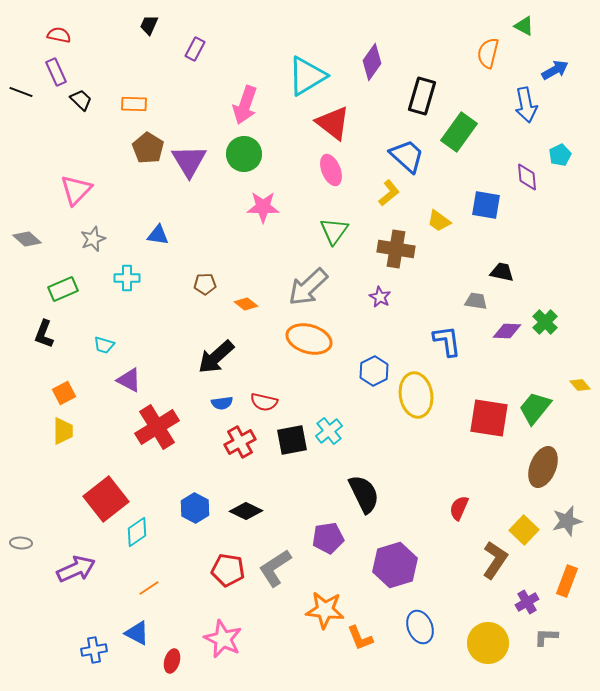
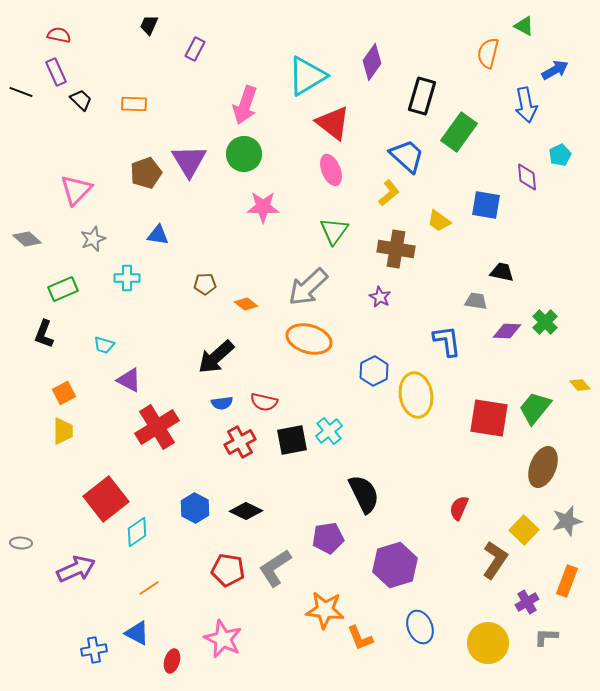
brown pentagon at (148, 148): moved 2 px left, 25 px down; rotated 20 degrees clockwise
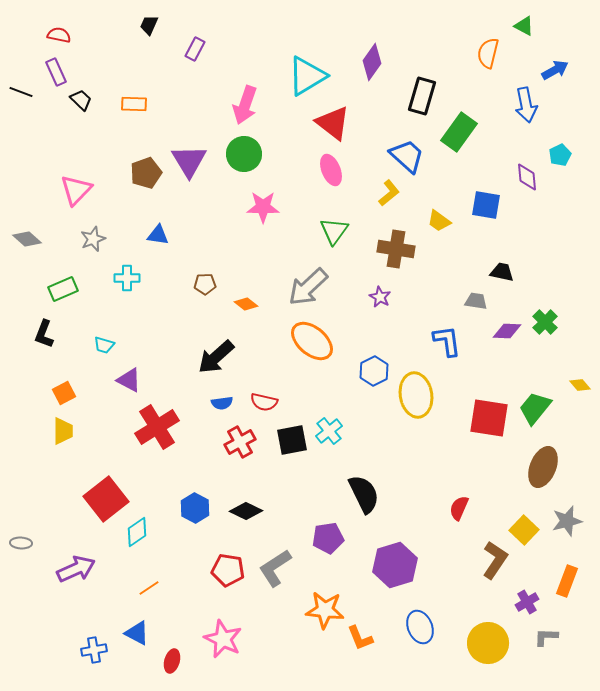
orange ellipse at (309, 339): moved 3 px right, 2 px down; rotated 24 degrees clockwise
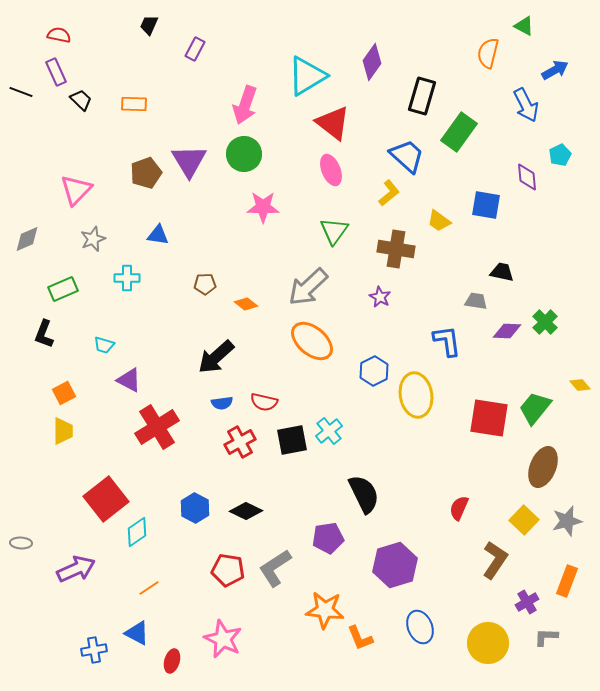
blue arrow at (526, 105): rotated 16 degrees counterclockwise
gray diamond at (27, 239): rotated 64 degrees counterclockwise
yellow square at (524, 530): moved 10 px up
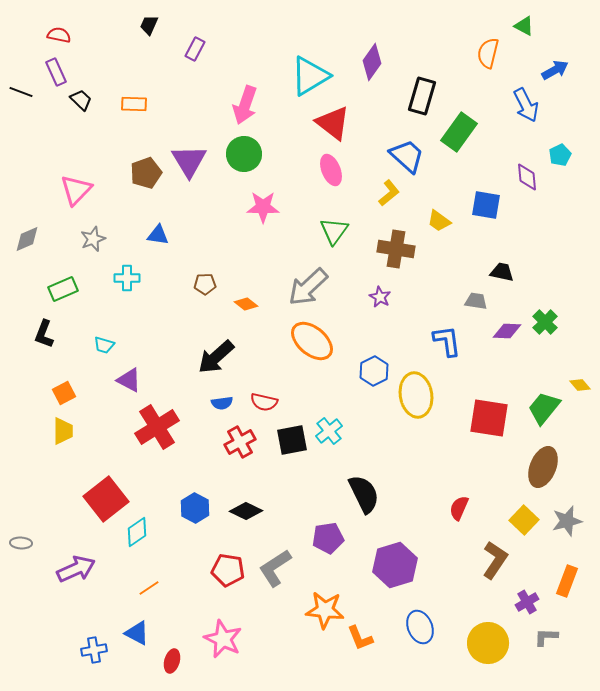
cyan triangle at (307, 76): moved 3 px right
green trapezoid at (535, 408): moved 9 px right
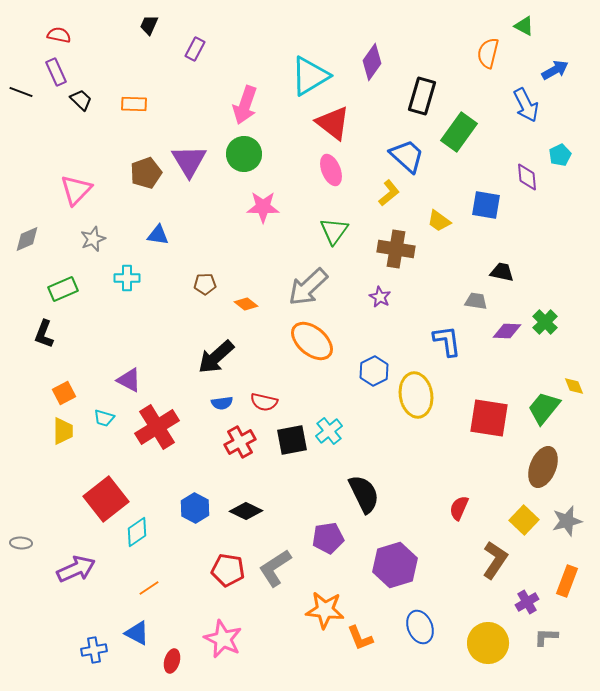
cyan trapezoid at (104, 345): moved 73 px down
yellow diamond at (580, 385): moved 6 px left, 1 px down; rotated 20 degrees clockwise
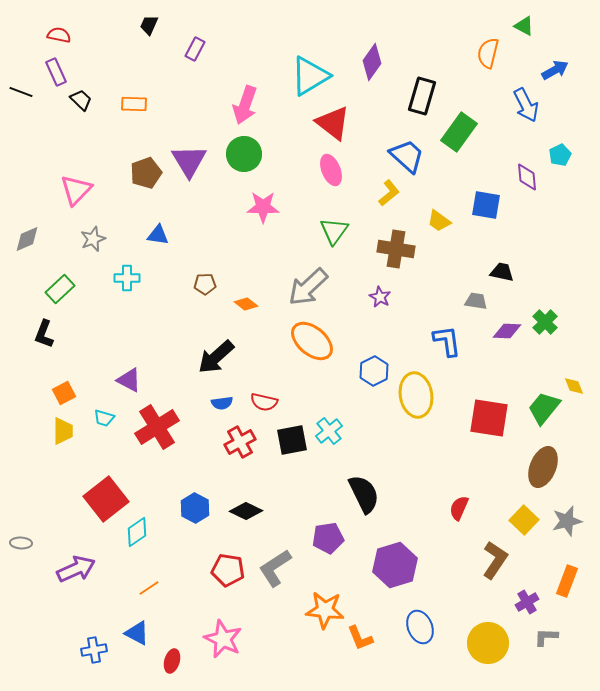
green rectangle at (63, 289): moved 3 px left; rotated 20 degrees counterclockwise
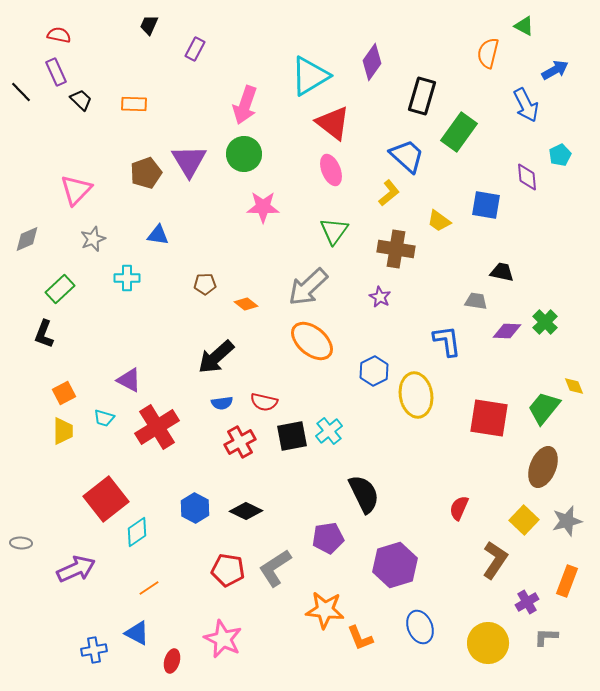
black line at (21, 92): rotated 25 degrees clockwise
black square at (292, 440): moved 4 px up
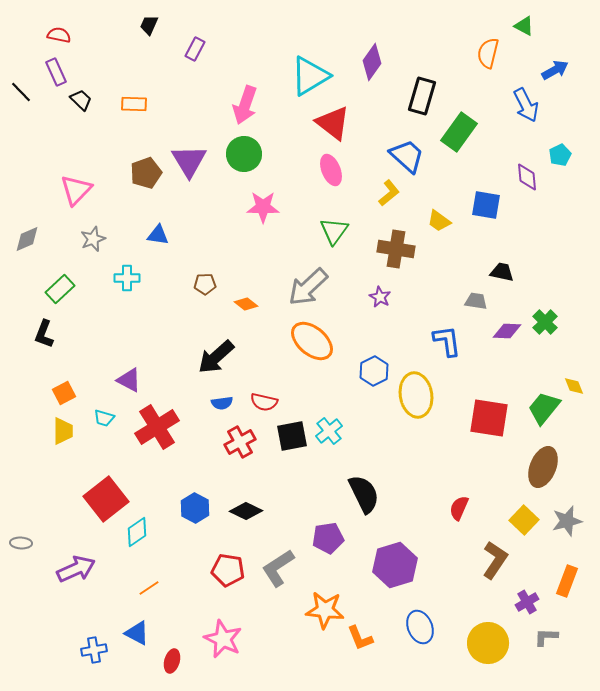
gray L-shape at (275, 568): moved 3 px right
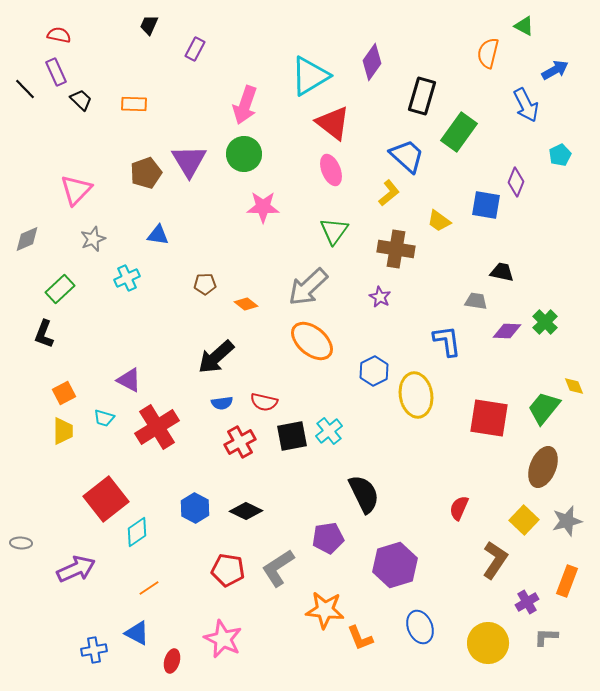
black line at (21, 92): moved 4 px right, 3 px up
purple diamond at (527, 177): moved 11 px left, 5 px down; rotated 28 degrees clockwise
cyan cross at (127, 278): rotated 25 degrees counterclockwise
